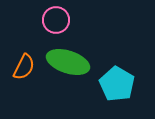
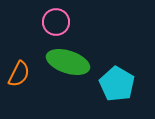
pink circle: moved 2 px down
orange semicircle: moved 5 px left, 7 px down
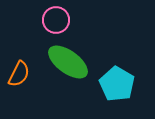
pink circle: moved 2 px up
green ellipse: rotated 18 degrees clockwise
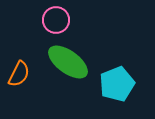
cyan pentagon: rotated 20 degrees clockwise
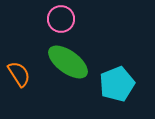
pink circle: moved 5 px right, 1 px up
orange semicircle: rotated 60 degrees counterclockwise
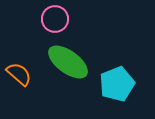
pink circle: moved 6 px left
orange semicircle: rotated 16 degrees counterclockwise
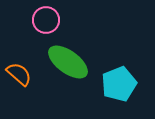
pink circle: moved 9 px left, 1 px down
cyan pentagon: moved 2 px right
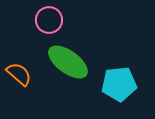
pink circle: moved 3 px right
cyan pentagon: rotated 16 degrees clockwise
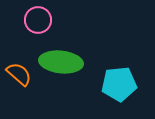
pink circle: moved 11 px left
green ellipse: moved 7 px left; rotated 30 degrees counterclockwise
